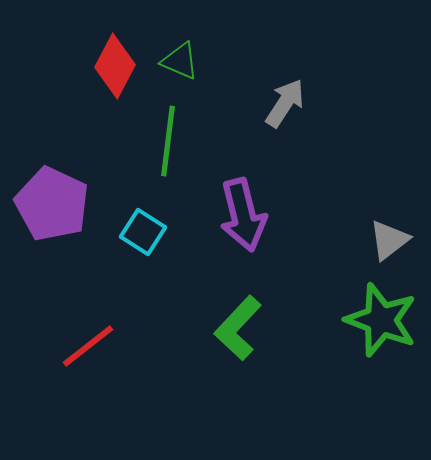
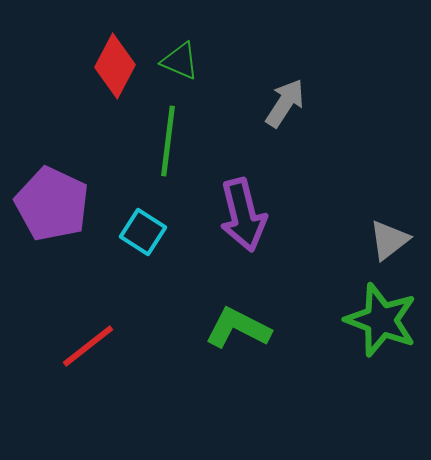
green L-shape: rotated 74 degrees clockwise
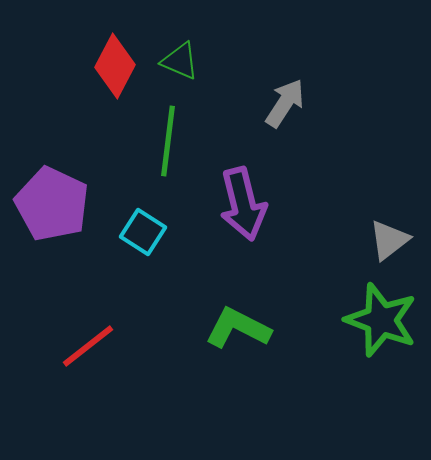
purple arrow: moved 11 px up
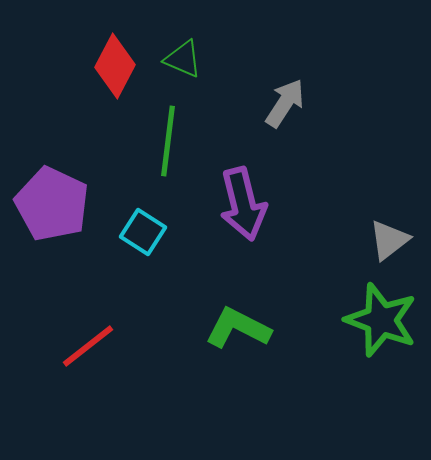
green triangle: moved 3 px right, 2 px up
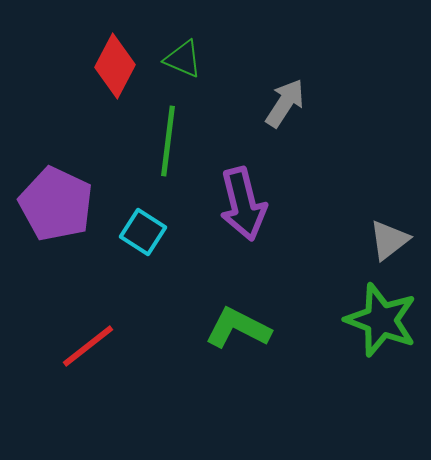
purple pentagon: moved 4 px right
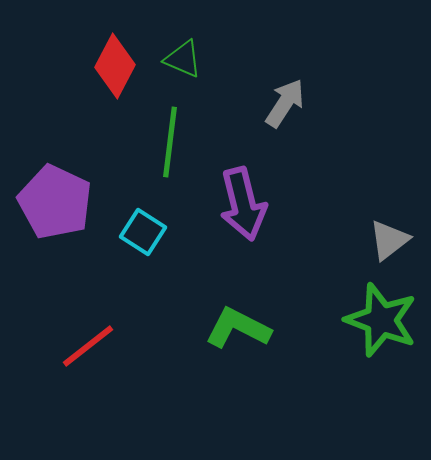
green line: moved 2 px right, 1 px down
purple pentagon: moved 1 px left, 2 px up
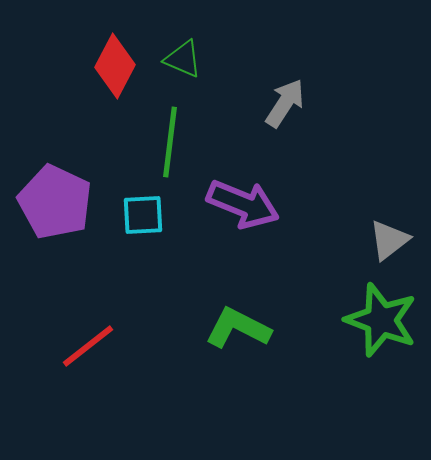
purple arrow: rotated 54 degrees counterclockwise
cyan square: moved 17 px up; rotated 36 degrees counterclockwise
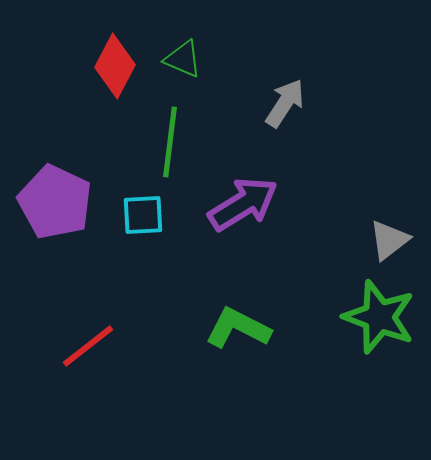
purple arrow: rotated 54 degrees counterclockwise
green star: moved 2 px left, 3 px up
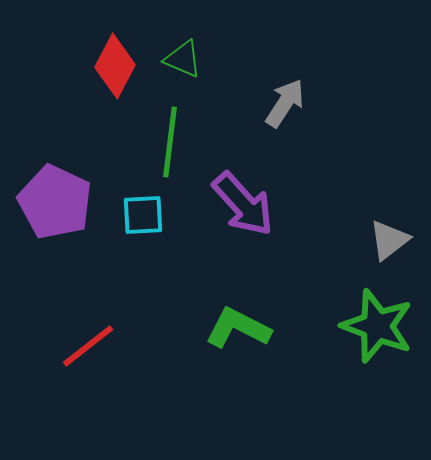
purple arrow: rotated 80 degrees clockwise
green star: moved 2 px left, 9 px down
